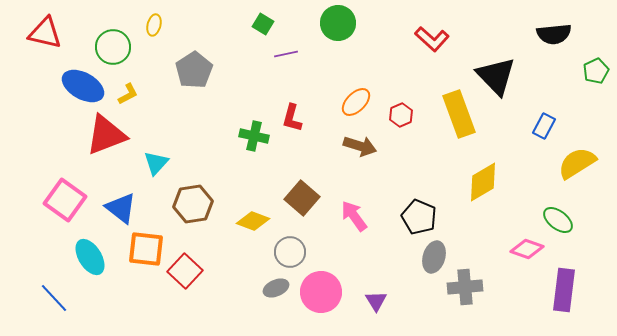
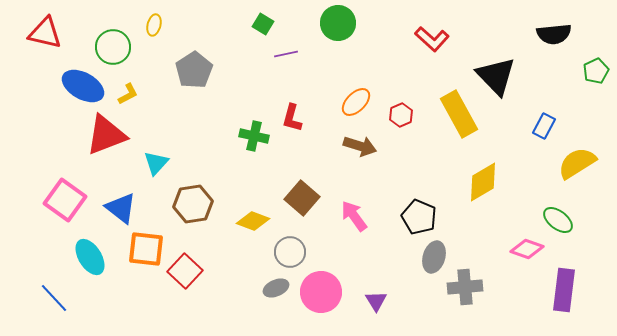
yellow rectangle at (459, 114): rotated 9 degrees counterclockwise
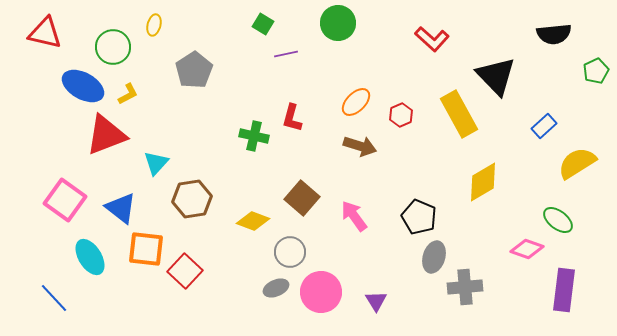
blue rectangle at (544, 126): rotated 20 degrees clockwise
brown hexagon at (193, 204): moved 1 px left, 5 px up
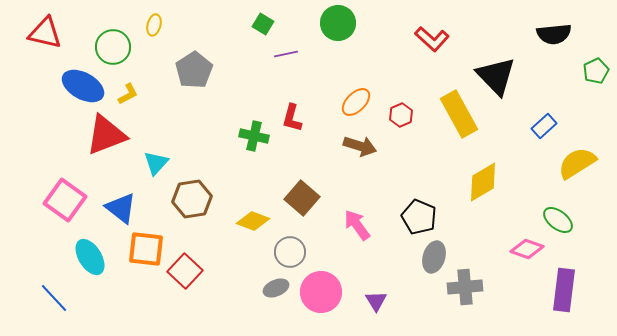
pink arrow at (354, 216): moved 3 px right, 9 px down
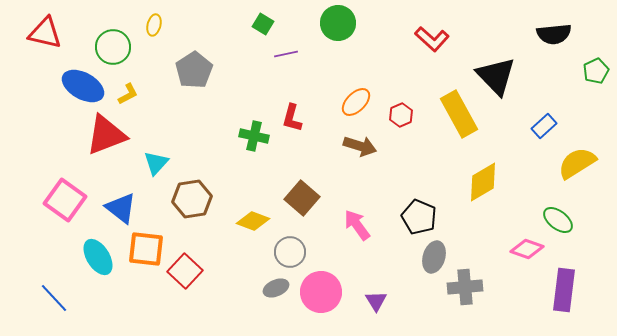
cyan ellipse at (90, 257): moved 8 px right
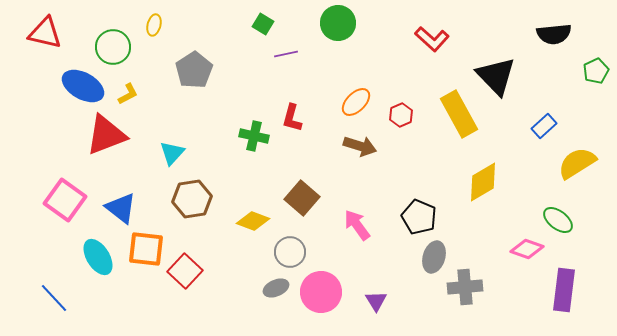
cyan triangle at (156, 163): moved 16 px right, 10 px up
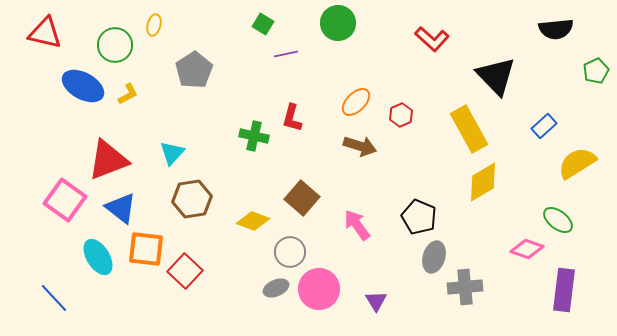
black semicircle at (554, 34): moved 2 px right, 5 px up
green circle at (113, 47): moved 2 px right, 2 px up
yellow rectangle at (459, 114): moved 10 px right, 15 px down
red triangle at (106, 135): moved 2 px right, 25 px down
pink circle at (321, 292): moved 2 px left, 3 px up
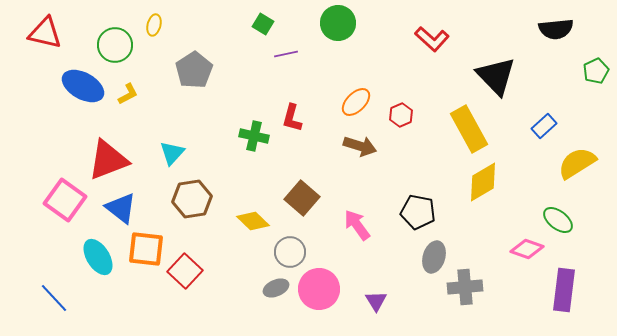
black pentagon at (419, 217): moved 1 px left, 5 px up; rotated 12 degrees counterclockwise
yellow diamond at (253, 221): rotated 24 degrees clockwise
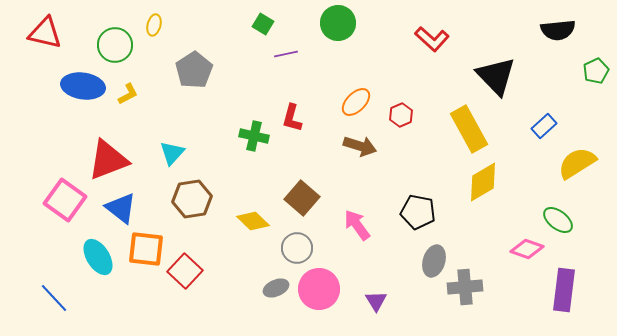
black semicircle at (556, 29): moved 2 px right, 1 px down
blue ellipse at (83, 86): rotated 21 degrees counterclockwise
gray circle at (290, 252): moved 7 px right, 4 px up
gray ellipse at (434, 257): moved 4 px down
